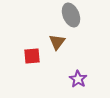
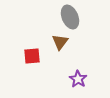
gray ellipse: moved 1 px left, 2 px down
brown triangle: moved 3 px right
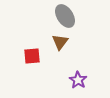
gray ellipse: moved 5 px left, 1 px up; rotated 10 degrees counterclockwise
purple star: moved 1 px down
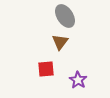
red square: moved 14 px right, 13 px down
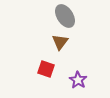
red square: rotated 24 degrees clockwise
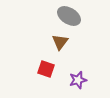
gray ellipse: moved 4 px right; rotated 25 degrees counterclockwise
purple star: rotated 24 degrees clockwise
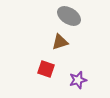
brown triangle: rotated 36 degrees clockwise
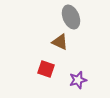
gray ellipse: moved 2 px right, 1 px down; rotated 35 degrees clockwise
brown triangle: rotated 42 degrees clockwise
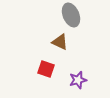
gray ellipse: moved 2 px up
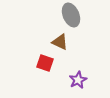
red square: moved 1 px left, 6 px up
purple star: rotated 12 degrees counterclockwise
